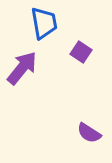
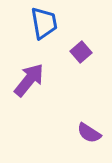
purple square: rotated 15 degrees clockwise
purple arrow: moved 7 px right, 12 px down
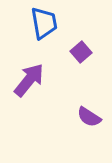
purple semicircle: moved 16 px up
